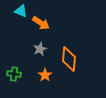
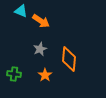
orange arrow: moved 2 px up
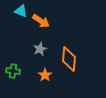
green cross: moved 1 px left, 3 px up
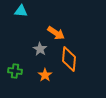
cyan triangle: rotated 16 degrees counterclockwise
orange arrow: moved 15 px right, 12 px down
gray star: rotated 16 degrees counterclockwise
green cross: moved 2 px right
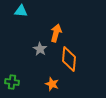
orange arrow: rotated 108 degrees counterclockwise
green cross: moved 3 px left, 11 px down
orange star: moved 7 px right, 9 px down; rotated 16 degrees counterclockwise
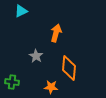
cyan triangle: rotated 32 degrees counterclockwise
gray star: moved 4 px left, 7 px down
orange diamond: moved 9 px down
orange star: moved 1 px left, 3 px down; rotated 16 degrees counterclockwise
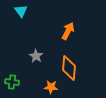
cyan triangle: rotated 40 degrees counterclockwise
orange arrow: moved 12 px right, 2 px up; rotated 12 degrees clockwise
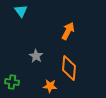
orange star: moved 1 px left, 1 px up
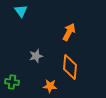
orange arrow: moved 1 px right, 1 px down
gray star: rotated 24 degrees clockwise
orange diamond: moved 1 px right, 1 px up
